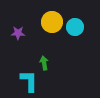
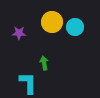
purple star: moved 1 px right
cyan L-shape: moved 1 px left, 2 px down
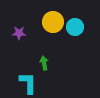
yellow circle: moved 1 px right
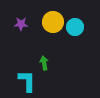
purple star: moved 2 px right, 9 px up
cyan L-shape: moved 1 px left, 2 px up
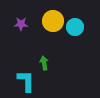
yellow circle: moved 1 px up
cyan L-shape: moved 1 px left
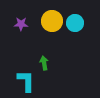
yellow circle: moved 1 px left
cyan circle: moved 4 px up
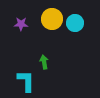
yellow circle: moved 2 px up
green arrow: moved 1 px up
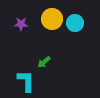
green arrow: rotated 120 degrees counterclockwise
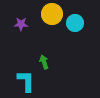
yellow circle: moved 5 px up
green arrow: rotated 112 degrees clockwise
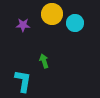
purple star: moved 2 px right, 1 px down
green arrow: moved 1 px up
cyan L-shape: moved 3 px left; rotated 10 degrees clockwise
